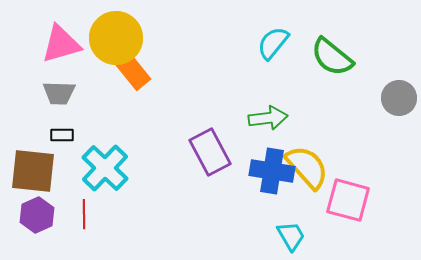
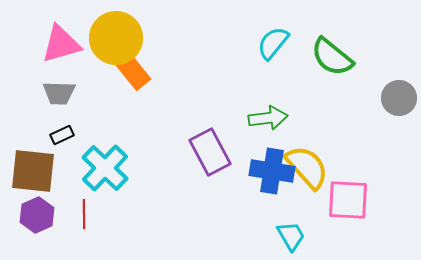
black rectangle: rotated 25 degrees counterclockwise
pink square: rotated 12 degrees counterclockwise
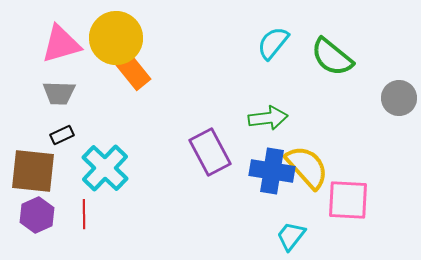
cyan trapezoid: rotated 112 degrees counterclockwise
